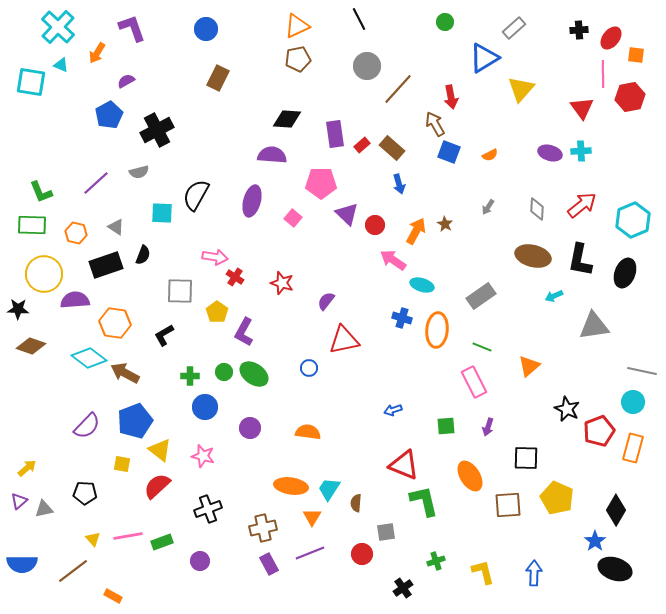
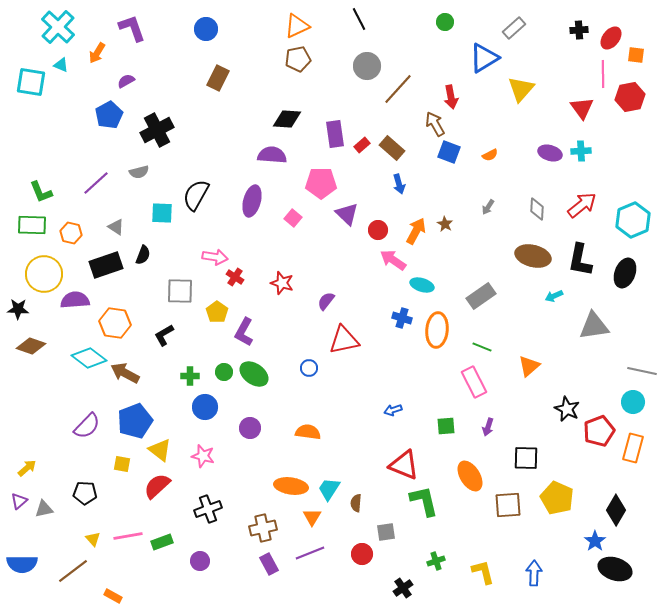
red circle at (375, 225): moved 3 px right, 5 px down
orange hexagon at (76, 233): moved 5 px left
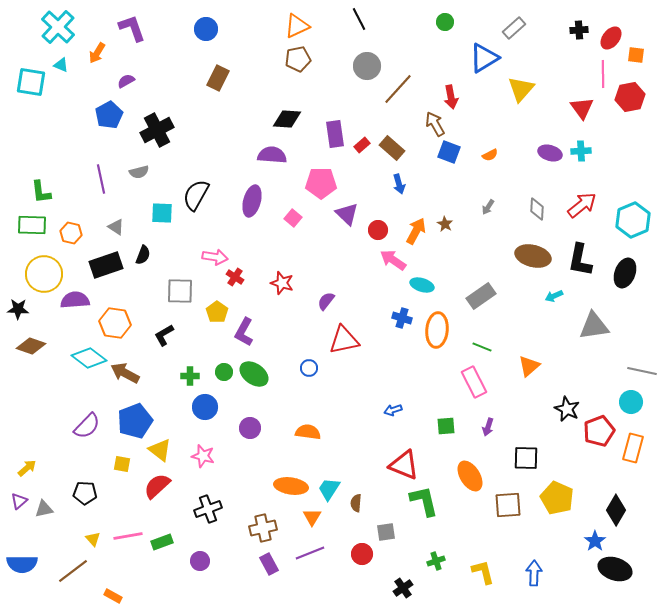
purple line at (96, 183): moved 5 px right, 4 px up; rotated 60 degrees counterclockwise
green L-shape at (41, 192): rotated 15 degrees clockwise
cyan circle at (633, 402): moved 2 px left
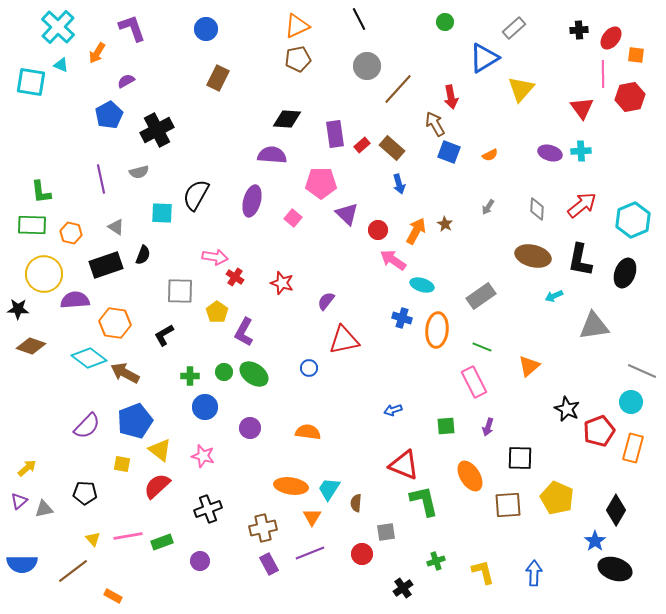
gray line at (642, 371): rotated 12 degrees clockwise
black square at (526, 458): moved 6 px left
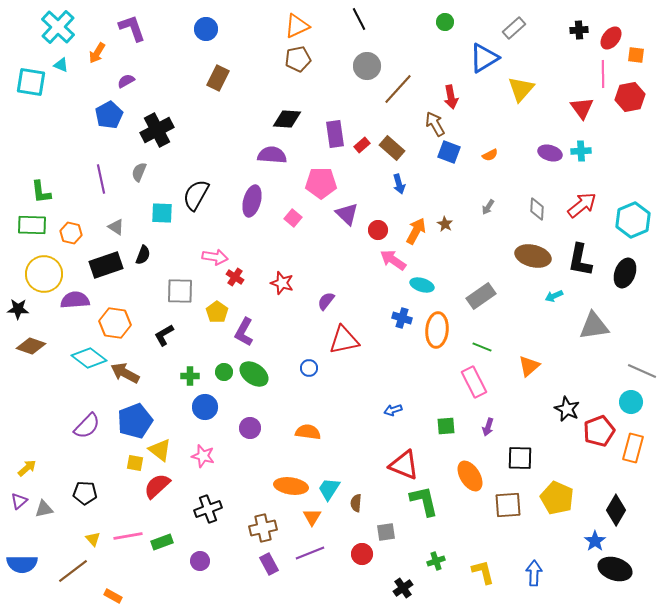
gray semicircle at (139, 172): rotated 126 degrees clockwise
yellow square at (122, 464): moved 13 px right, 1 px up
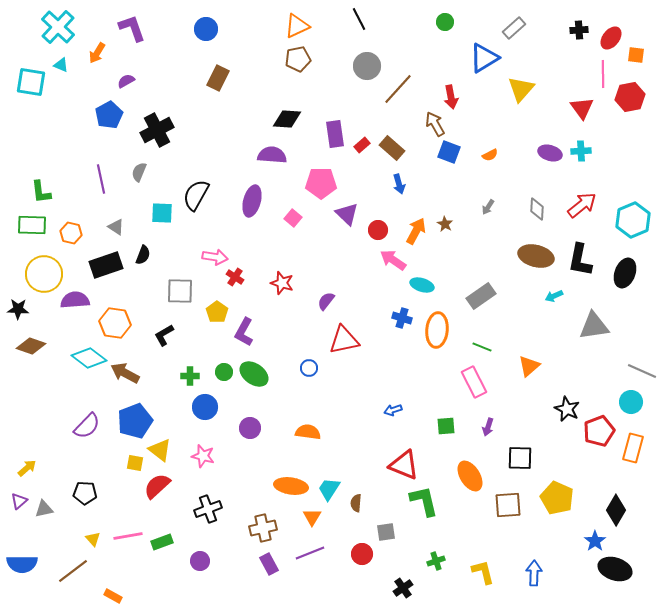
brown ellipse at (533, 256): moved 3 px right
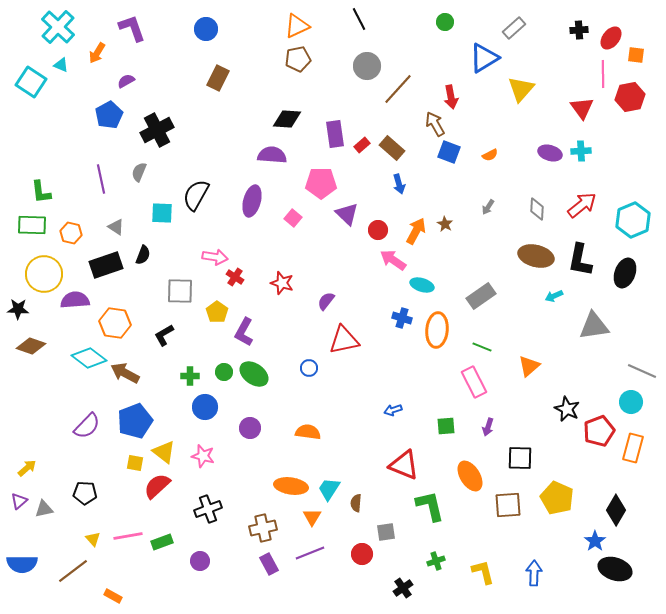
cyan square at (31, 82): rotated 24 degrees clockwise
yellow triangle at (160, 450): moved 4 px right, 2 px down
green L-shape at (424, 501): moved 6 px right, 5 px down
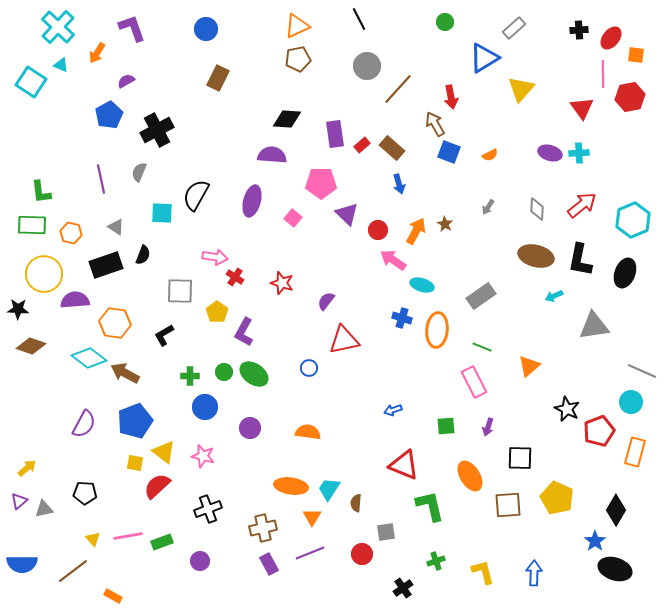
cyan cross at (581, 151): moved 2 px left, 2 px down
purple semicircle at (87, 426): moved 3 px left, 2 px up; rotated 16 degrees counterclockwise
orange rectangle at (633, 448): moved 2 px right, 4 px down
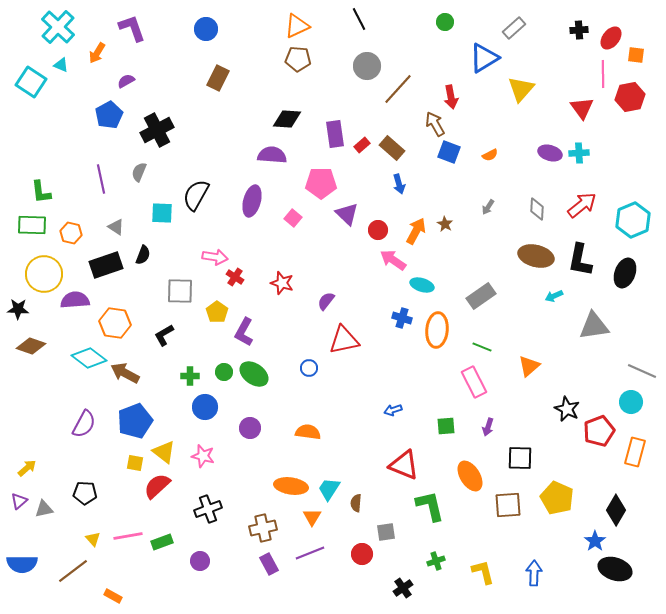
brown pentagon at (298, 59): rotated 15 degrees clockwise
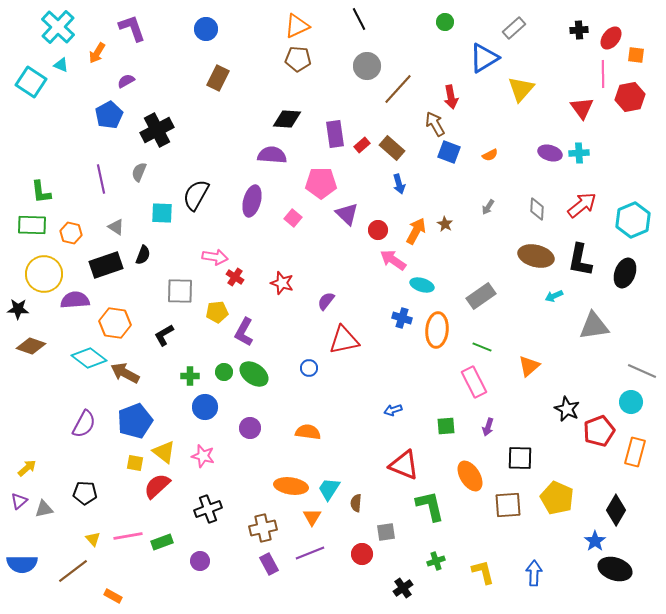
yellow pentagon at (217, 312): rotated 30 degrees clockwise
